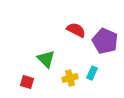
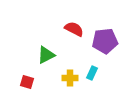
red semicircle: moved 2 px left, 1 px up
purple pentagon: rotated 30 degrees counterclockwise
green triangle: moved 4 px up; rotated 48 degrees clockwise
yellow cross: rotated 14 degrees clockwise
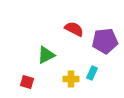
yellow cross: moved 1 px right, 1 px down
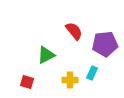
red semicircle: moved 2 px down; rotated 24 degrees clockwise
purple pentagon: moved 3 px down
yellow cross: moved 1 px left, 1 px down
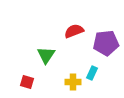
red semicircle: rotated 72 degrees counterclockwise
purple pentagon: moved 1 px right, 1 px up
green triangle: rotated 30 degrees counterclockwise
yellow cross: moved 3 px right, 2 px down
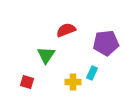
red semicircle: moved 8 px left, 1 px up
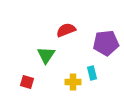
cyan rectangle: rotated 40 degrees counterclockwise
